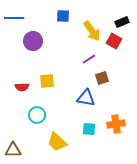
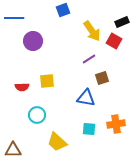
blue square: moved 6 px up; rotated 24 degrees counterclockwise
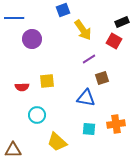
yellow arrow: moved 9 px left, 1 px up
purple circle: moved 1 px left, 2 px up
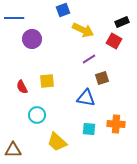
yellow arrow: rotated 30 degrees counterclockwise
red semicircle: rotated 64 degrees clockwise
orange cross: rotated 12 degrees clockwise
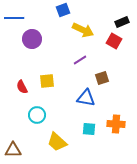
purple line: moved 9 px left, 1 px down
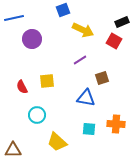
blue line: rotated 12 degrees counterclockwise
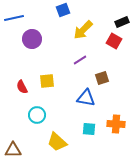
yellow arrow: rotated 110 degrees clockwise
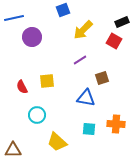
purple circle: moved 2 px up
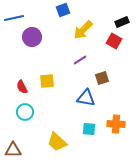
cyan circle: moved 12 px left, 3 px up
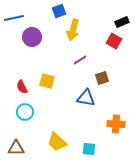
blue square: moved 4 px left, 1 px down
yellow arrow: moved 10 px left; rotated 30 degrees counterclockwise
yellow square: rotated 21 degrees clockwise
cyan square: moved 20 px down
brown triangle: moved 3 px right, 2 px up
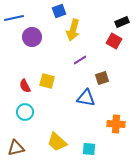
red semicircle: moved 3 px right, 1 px up
brown triangle: rotated 12 degrees counterclockwise
